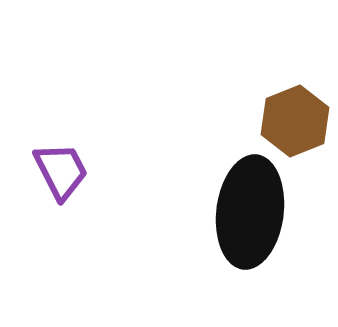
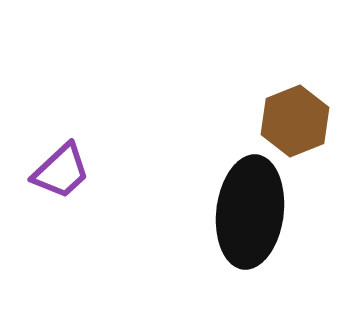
purple trapezoid: rotated 74 degrees clockwise
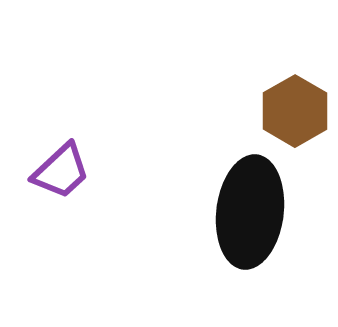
brown hexagon: moved 10 px up; rotated 8 degrees counterclockwise
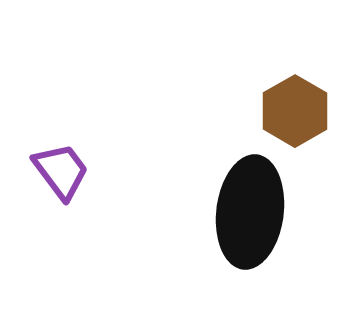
purple trapezoid: rotated 84 degrees counterclockwise
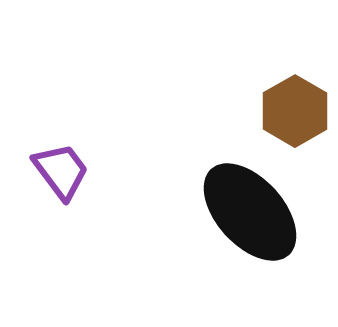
black ellipse: rotated 49 degrees counterclockwise
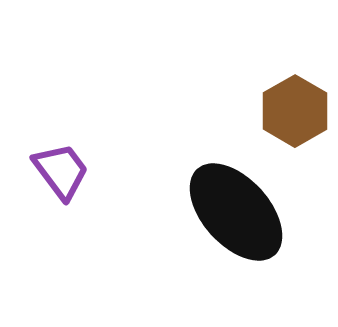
black ellipse: moved 14 px left
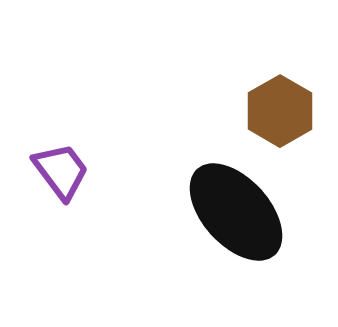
brown hexagon: moved 15 px left
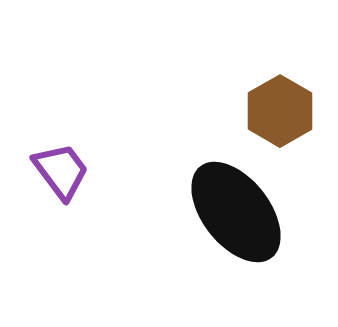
black ellipse: rotated 4 degrees clockwise
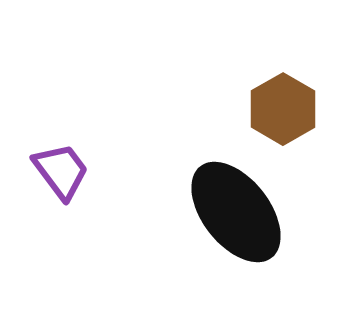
brown hexagon: moved 3 px right, 2 px up
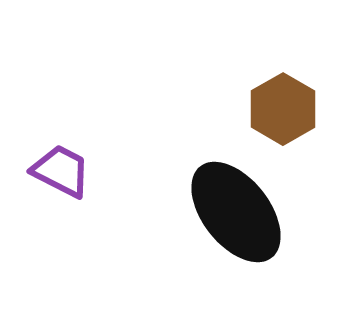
purple trapezoid: rotated 26 degrees counterclockwise
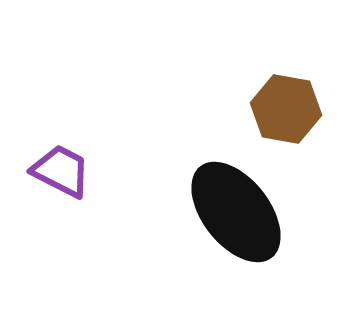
brown hexagon: moved 3 px right; rotated 20 degrees counterclockwise
